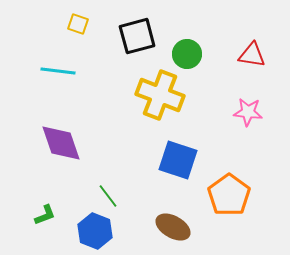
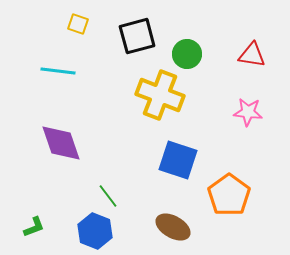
green L-shape: moved 11 px left, 12 px down
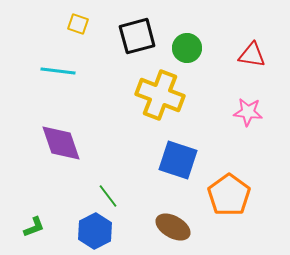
green circle: moved 6 px up
blue hexagon: rotated 12 degrees clockwise
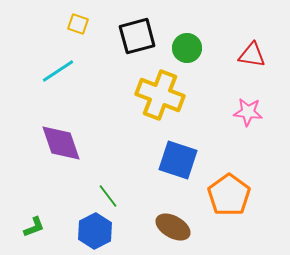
cyan line: rotated 40 degrees counterclockwise
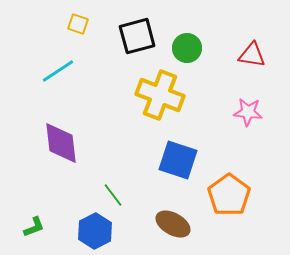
purple diamond: rotated 12 degrees clockwise
green line: moved 5 px right, 1 px up
brown ellipse: moved 3 px up
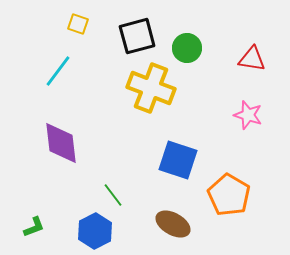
red triangle: moved 4 px down
cyan line: rotated 20 degrees counterclockwise
yellow cross: moved 9 px left, 7 px up
pink star: moved 3 px down; rotated 12 degrees clockwise
orange pentagon: rotated 6 degrees counterclockwise
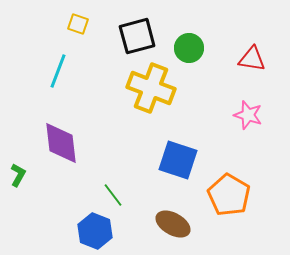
green circle: moved 2 px right
cyan line: rotated 16 degrees counterclockwise
green L-shape: moved 16 px left, 52 px up; rotated 40 degrees counterclockwise
blue hexagon: rotated 12 degrees counterclockwise
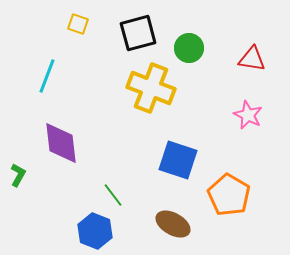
black square: moved 1 px right, 3 px up
cyan line: moved 11 px left, 5 px down
pink star: rotated 8 degrees clockwise
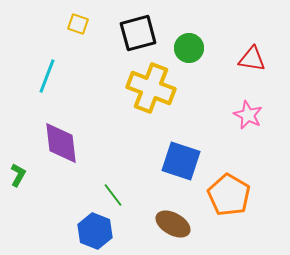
blue square: moved 3 px right, 1 px down
